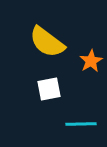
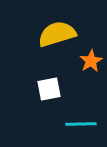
yellow semicircle: moved 10 px right, 8 px up; rotated 126 degrees clockwise
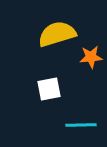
orange star: moved 4 px up; rotated 25 degrees clockwise
cyan line: moved 1 px down
